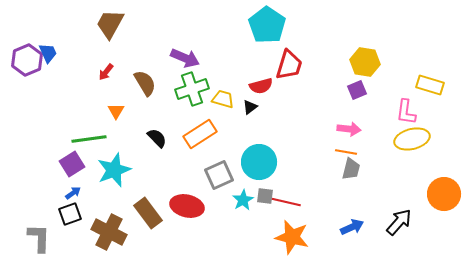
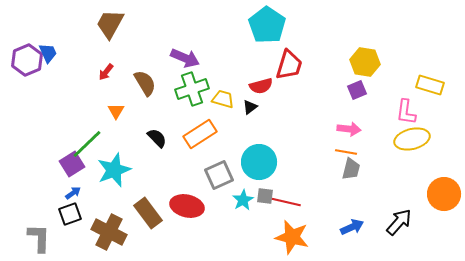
green line at (89, 139): moved 2 px left, 5 px down; rotated 36 degrees counterclockwise
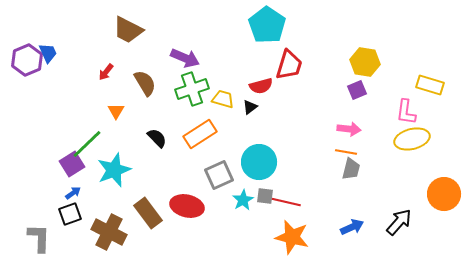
brown trapezoid at (110, 24): moved 18 px right, 6 px down; rotated 92 degrees counterclockwise
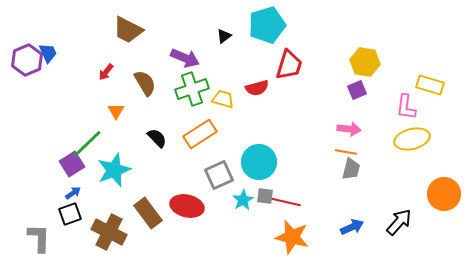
cyan pentagon at (267, 25): rotated 21 degrees clockwise
red semicircle at (261, 86): moved 4 px left, 2 px down
black triangle at (250, 107): moved 26 px left, 71 px up
pink L-shape at (406, 112): moved 5 px up
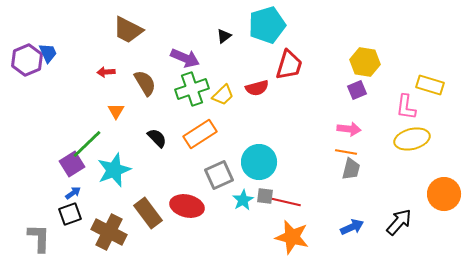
red arrow at (106, 72): rotated 48 degrees clockwise
yellow trapezoid at (223, 99): moved 4 px up; rotated 120 degrees clockwise
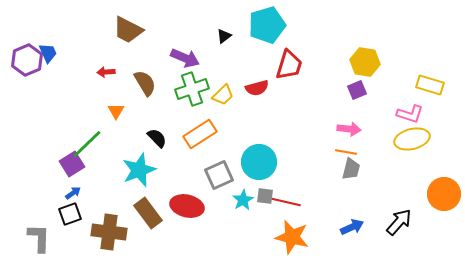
pink L-shape at (406, 107): moved 4 px right, 7 px down; rotated 80 degrees counterclockwise
cyan star at (114, 170): moved 25 px right
brown cross at (109, 232): rotated 20 degrees counterclockwise
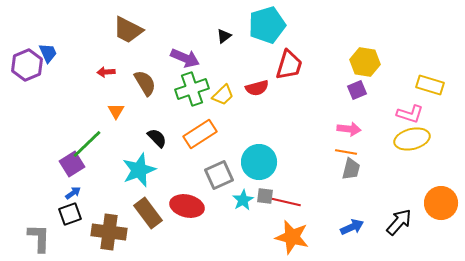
purple hexagon at (27, 60): moved 5 px down
orange circle at (444, 194): moved 3 px left, 9 px down
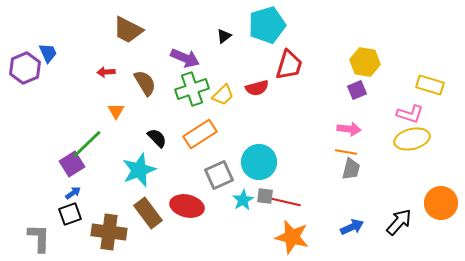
purple hexagon at (27, 65): moved 2 px left, 3 px down
